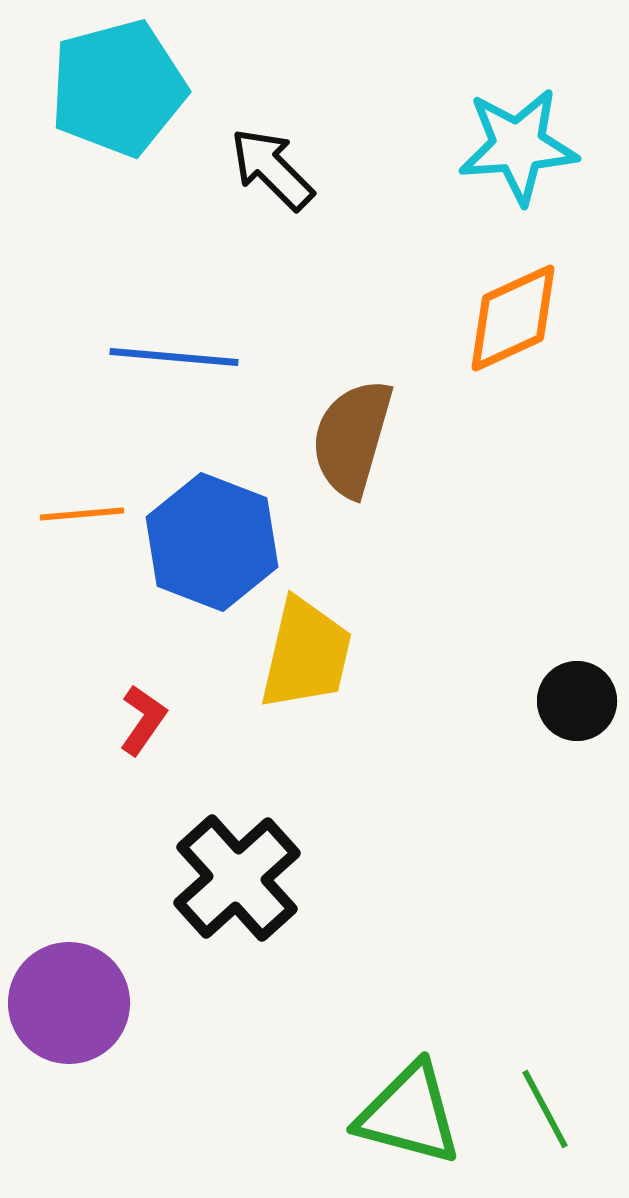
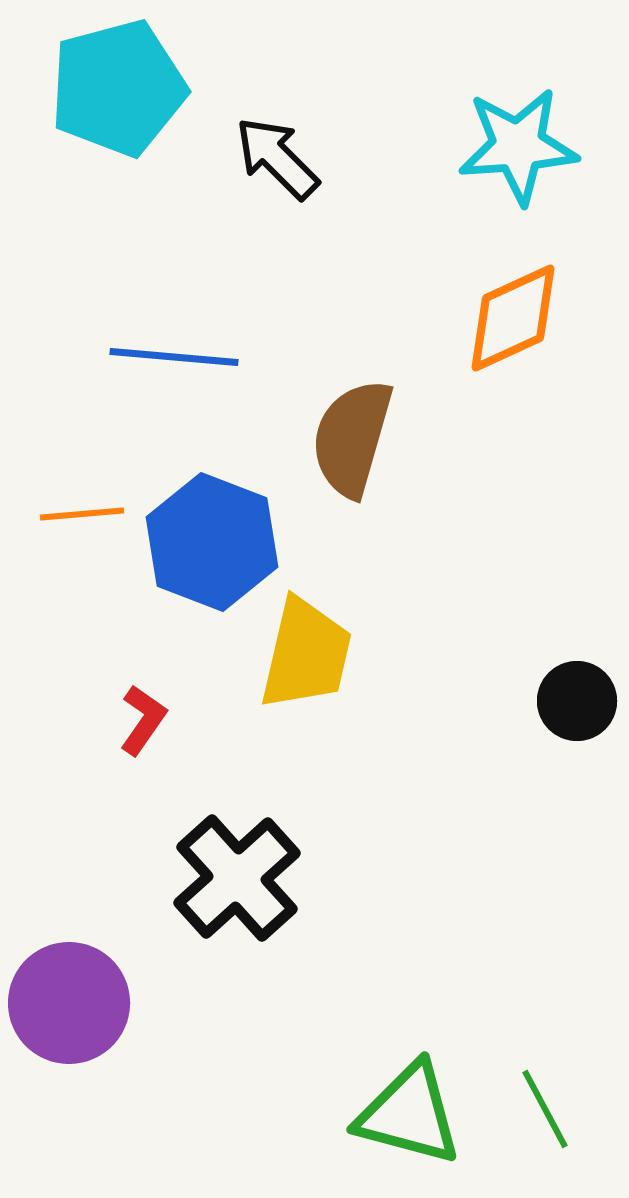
black arrow: moved 5 px right, 11 px up
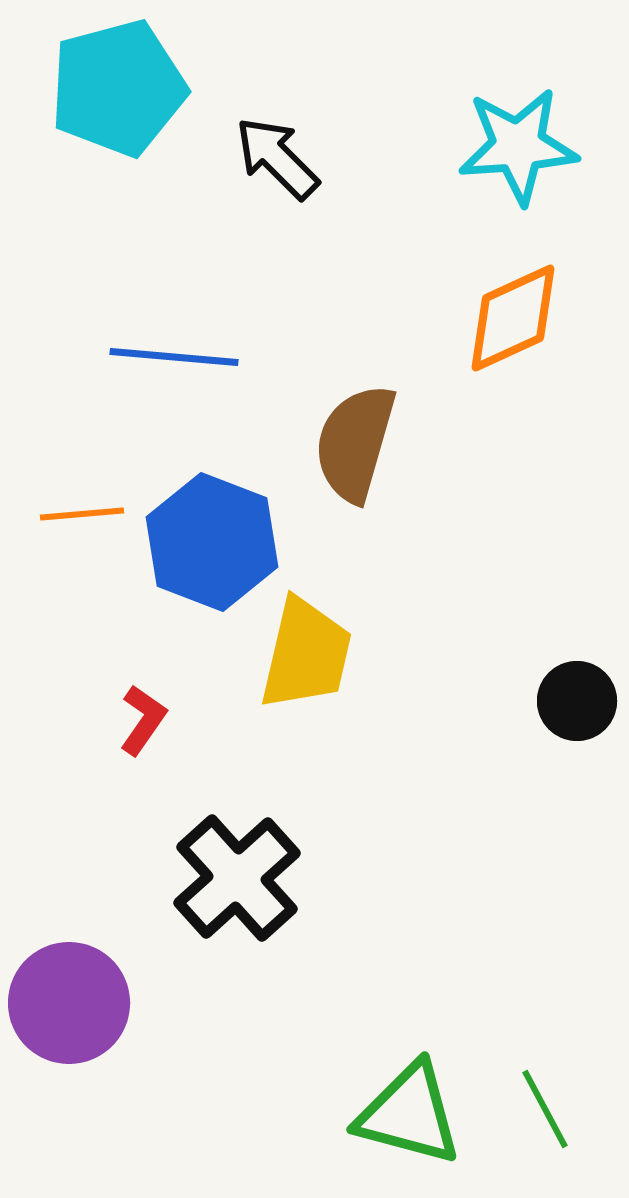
brown semicircle: moved 3 px right, 5 px down
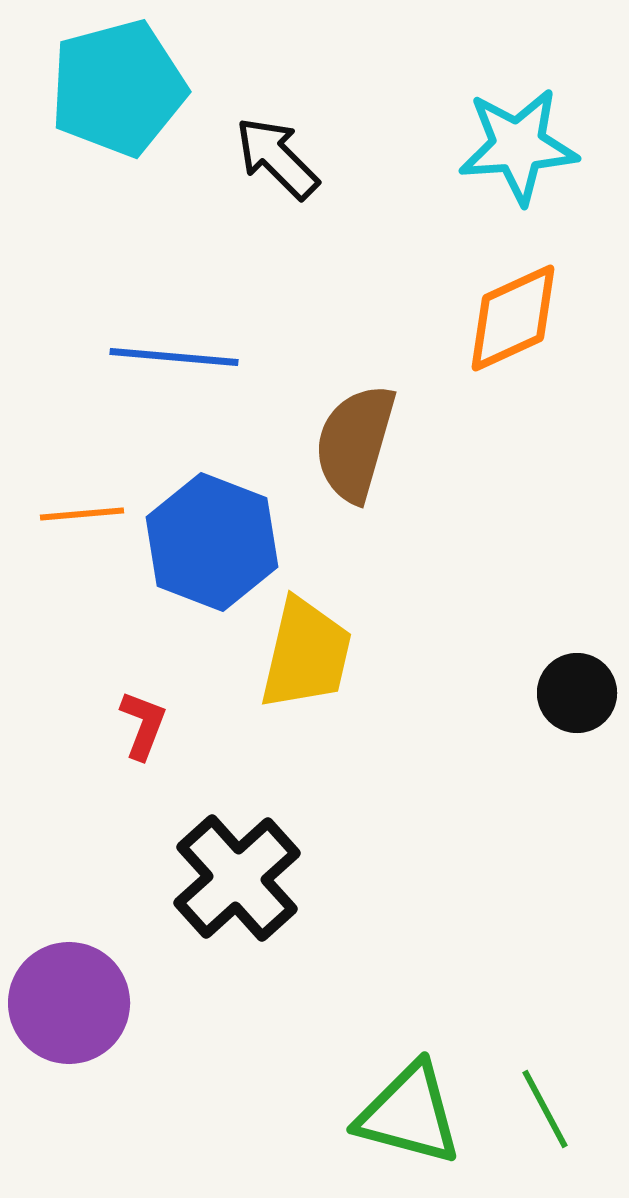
black circle: moved 8 px up
red L-shape: moved 5 px down; rotated 14 degrees counterclockwise
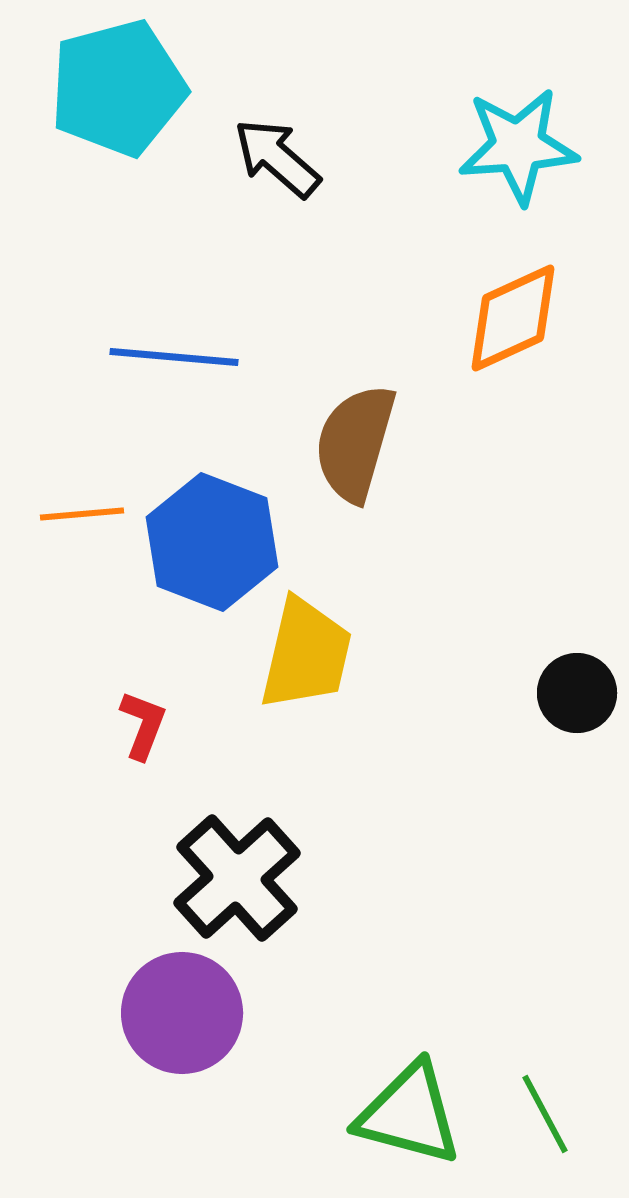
black arrow: rotated 4 degrees counterclockwise
purple circle: moved 113 px right, 10 px down
green line: moved 5 px down
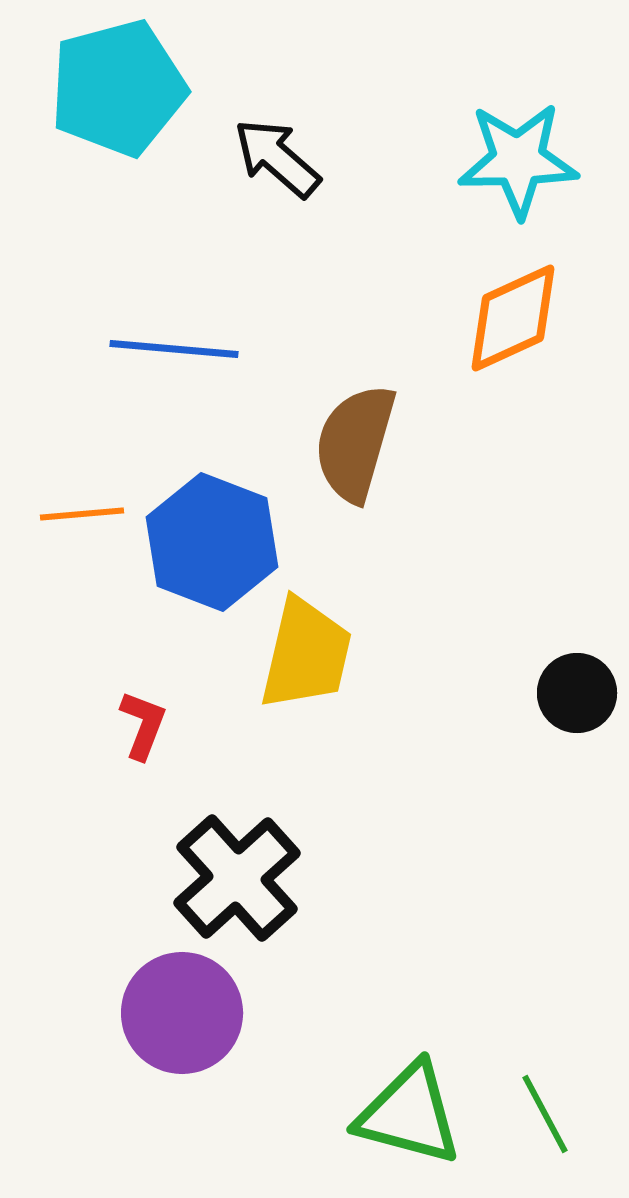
cyan star: moved 14 px down; rotated 3 degrees clockwise
blue line: moved 8 px up
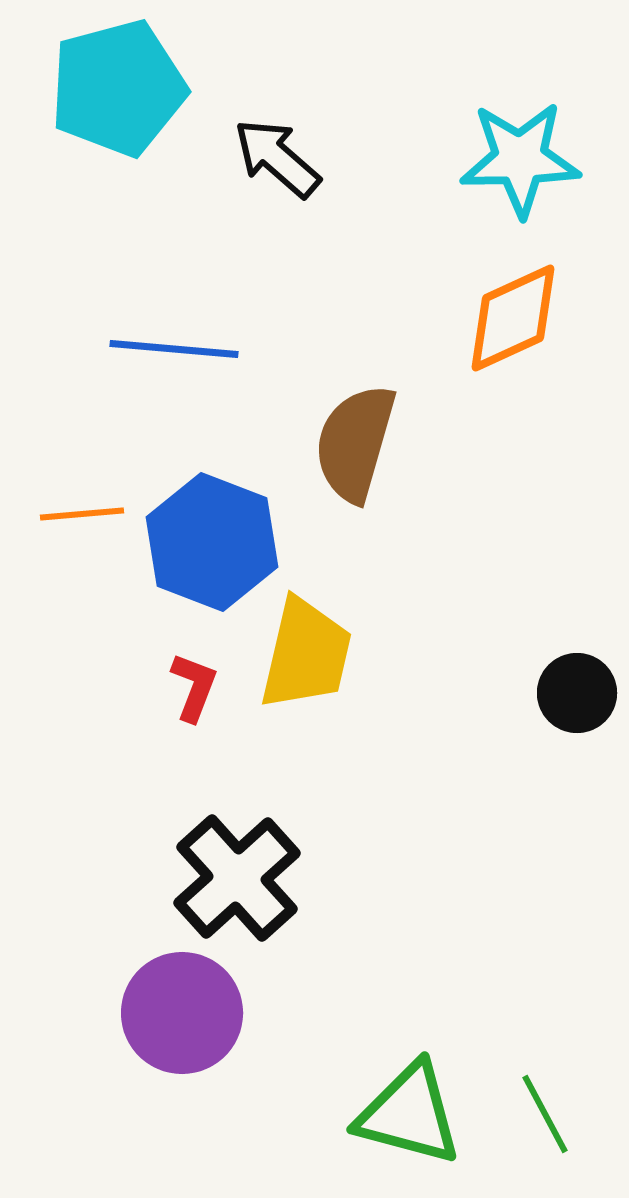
cyan star: moved 2 px right, 1 px up
red L-shape: moved 51 px right, 38 px up
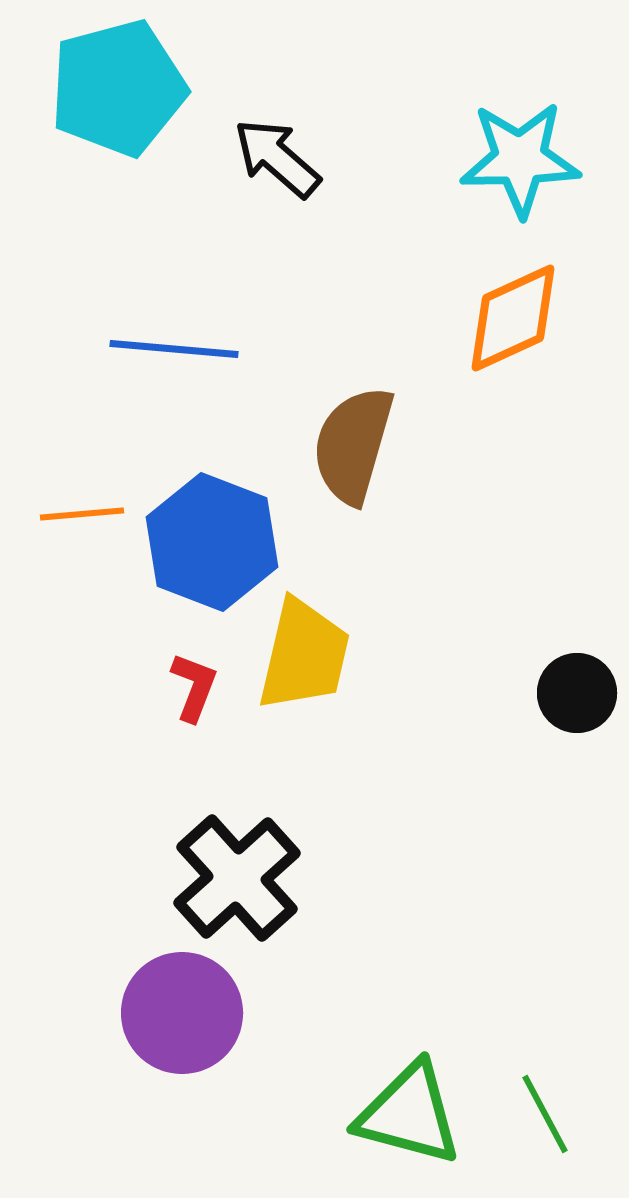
brown semicircle: moved 2 px left, 2 px down
yellow trapezoid: moved 2 px left, 1 px down
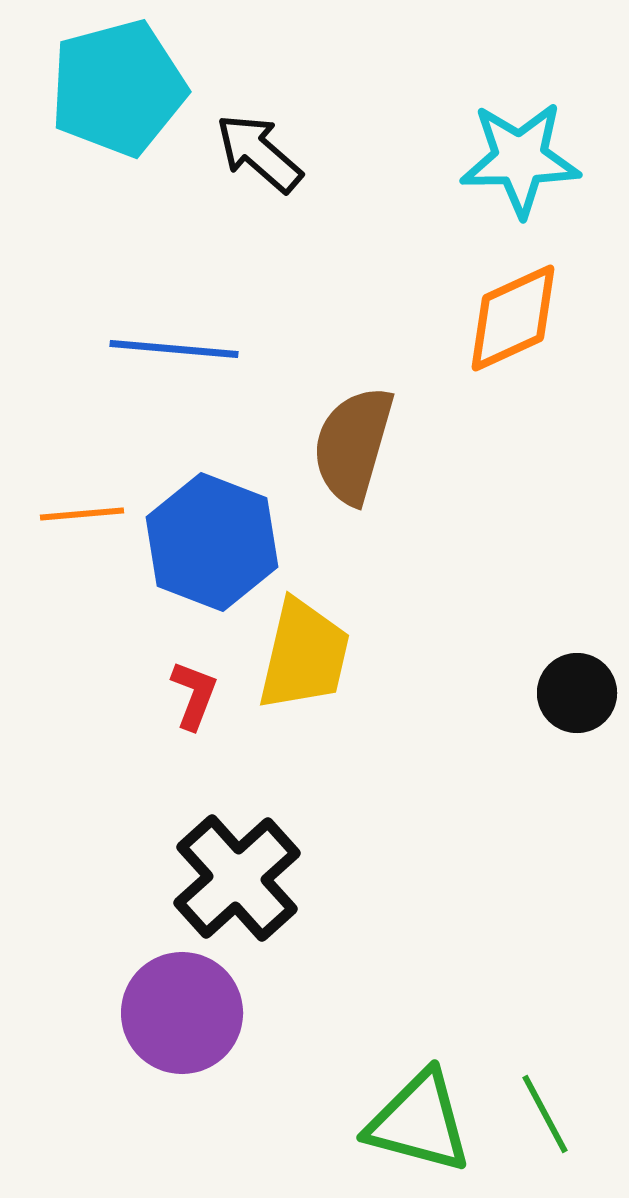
black arrow: moved 18 px left, 5 px up
red L-shape: moved 8 px down
green triangle: moved 10 px right, 8 px down
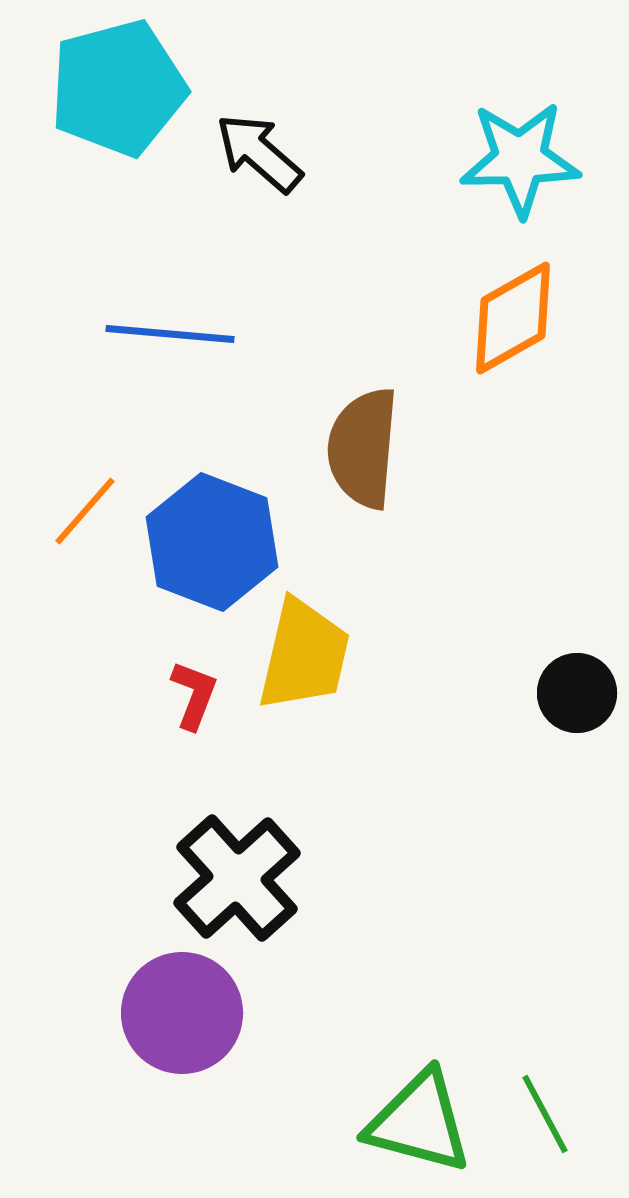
orange diamond: rotated 5 degrees counterclockwise
blue line: moved 4 px left, 15 px up
brown semicircle: moved 10 px right, 3 px down; rotated 11 degrees counterclockwise
orange line: moved 3 px right, 3 px up; rotated 44 degrees counterclockwise
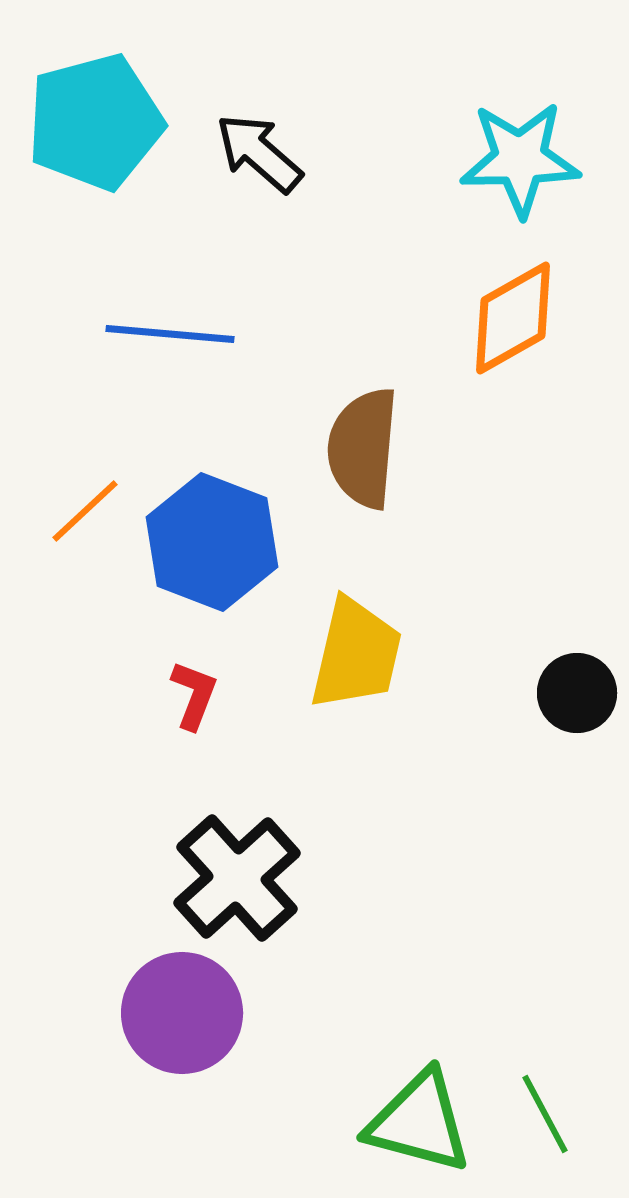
cyan pentagon: moved 23 px left, 34 px down
orange line: rotated 6 degrees clockwise
yellow trapezoid: moved 52 px right, 1 px up
